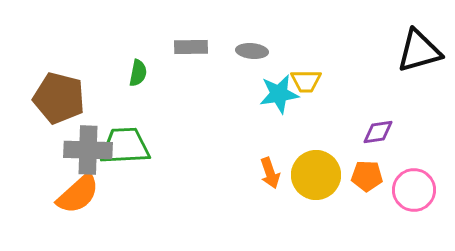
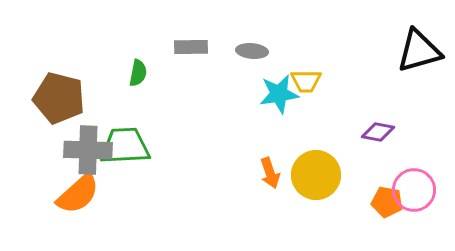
purple diamond: rotated 20 degrees clockwise
orange pentagon: moved 20 px right, 26 px down; rotated 8 degrees clockwise
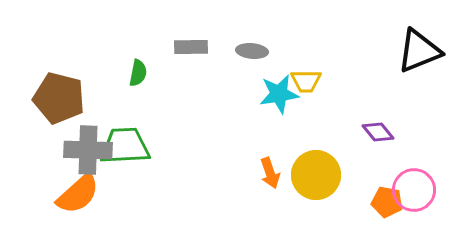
black triangle: rotated 6 degrees counterclockwise
purple diamond: rotated 40 degrees clockwise
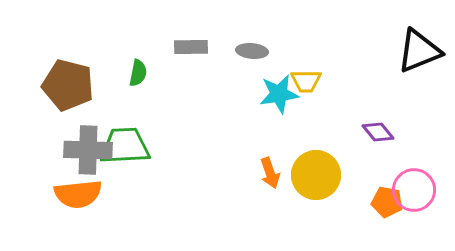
brown pentagon: moved 9 px right, 13 px up
orange semicircle: rotated 36 degrees clockwise
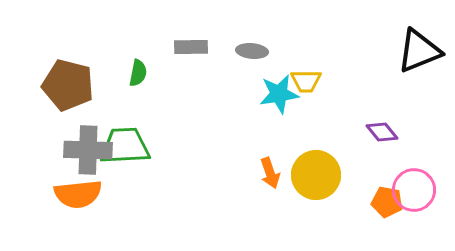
purple diamond: moved 4 px right
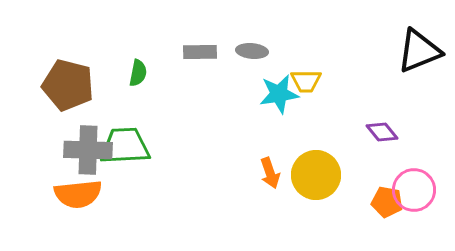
gray rectangle: moved 9 px right, 5 px down
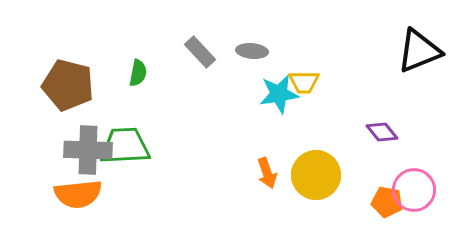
gray rectangle: rotated 48 degrees clockwise
yellow trapezoid: moved 2 px left, 1 px down
orange arrow: moved 3 px left
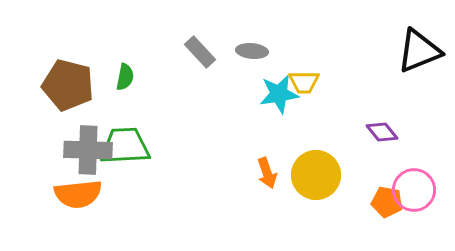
green semicircle: moved 13 px left, 4 px down
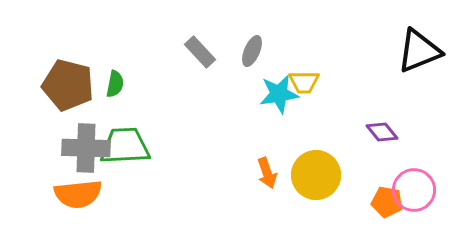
gray ellipse: rotated 72 degrees counterclockwise
green semicircle: moved 10 px left, 7 px down
gray cross: moved 2 px left, 2 px up
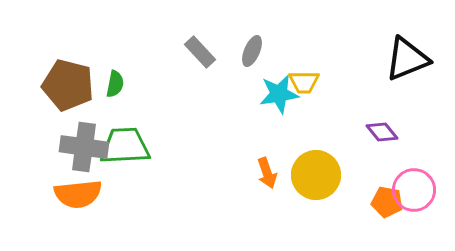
black triangle: moved 12 px left, 8 px down
gray cross: moved 2 px left, 1 px up; rotated 6 degrees clockwise
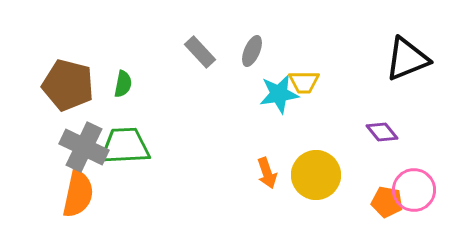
green semicircle: moved 8 px right
gray cross: rotated 18 degrees clockwise
orange semicircle: rotated 72 degrees counterclockwise
